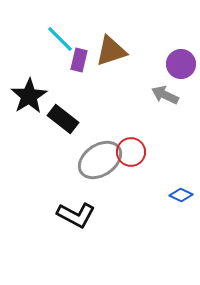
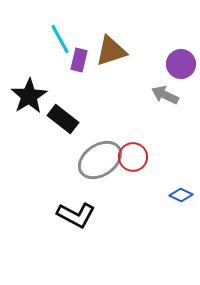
cyan line: rotated 16 degrees clockwise
red circle: moved 2 px right, 5 px down
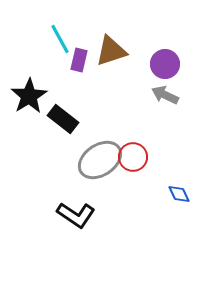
purple circle: moved 16 px left
blue diamond: moved 2 px left, 1 px up; rotated 40 degrees clockwise
black L-shape: rotated 6 degrees clockwise
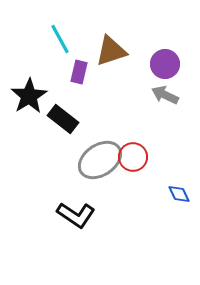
purple rectangle: moved 12 px down
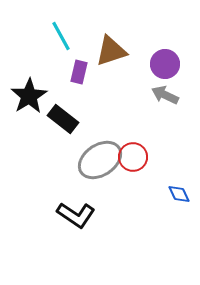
cyan line: moved 1 px right, 3 px up
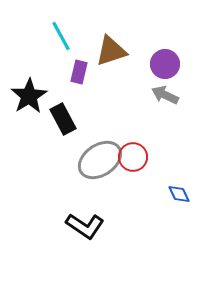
black rectangle: rotated 24 degrees clockwise
black L-shape: moved 9 px right, 11 px down
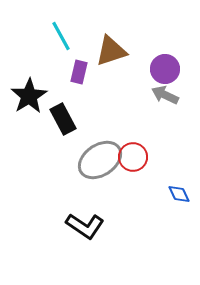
purple circle: moved 5 px down
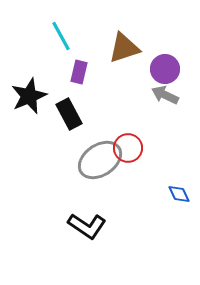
brown triangle: moved 13 px right, 3 px up
black star: rotated 9 degrees clockwise
black rectangle: moved 6 px right, 5 px up
red circle: moved 5 px left, 9 px up
black L-shape: moved 2 px right
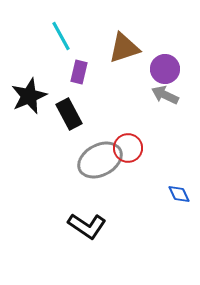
gray ellipse: rotated 6 degrees clockwise
